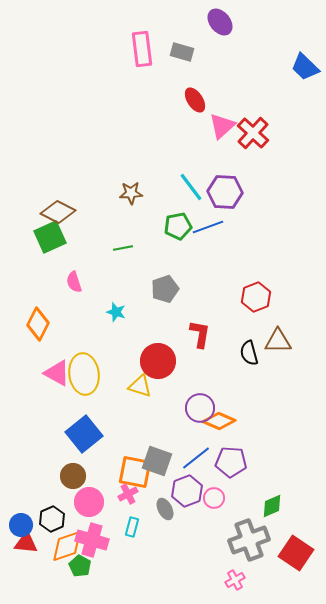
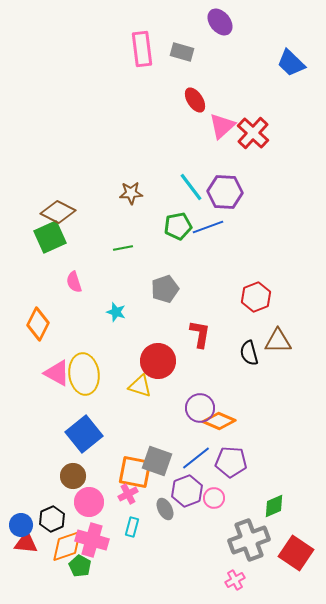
blue trapezoid at (305, 67): moved 14 px left, 4 px up
green diamond at (272, 506): moved 2 px right
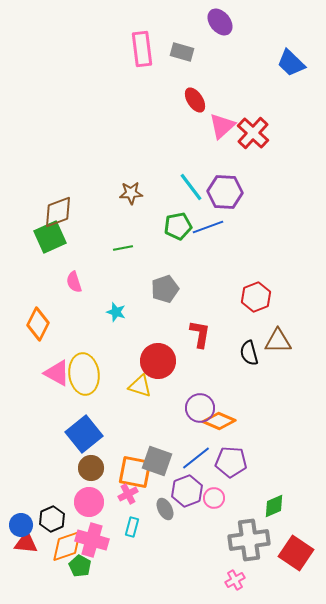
brown diamond at (58, 212): rotated 48 degrees counterclockwise
brown circle at (73, 476): moved 18 px right, 8 px up
gray cross at (249, 540): rotated 12 degrees clockwise
